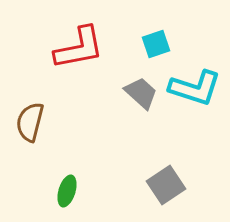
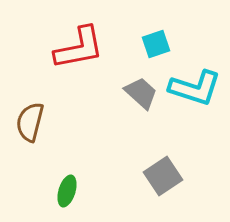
gray square: moved 3 px left, 9 px up
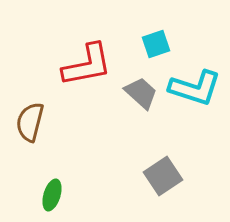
red L-shape: moved 8 px right, 17 px down
green ellipse: moved 15 px left, 4 px down
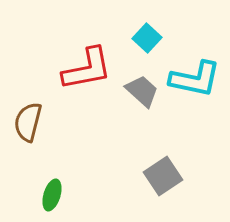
cyan square: moved 9 px left, 6 px up; rotated 28 degrees counterclockwise
red L-shape: moved 4 px down
cyan L-shape: moved 9 px up; rotated 6 degrees counterclockwise
gray trapezoid: moved 1 px right, 2 px up
brown semicircle: moved 2 px left
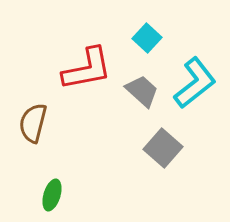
cyan L-shape: moved 4 px down; rotated 50 degrees counterclockwise
brown semicircle: moved 5 px right, 1 px down
gray square: moved 28 px up; rotated 15 degrees counterclockwise
